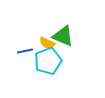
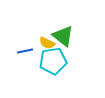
green triangle: rotated 15 degrees clockwise
cyan pentagon: moved 5 px right; rotated 12 degrees clockwise
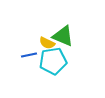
green triangle: rotated 15 degrees counterclockwise
blue line: moved 4 px right, 4 px down
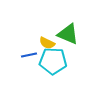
green triangle: moved 5 px right, 2 px up
cyan pentagon: rotated 12 degrees clockwise
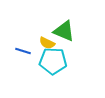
green triangle: moved 4 px left, 3 px up
blue line: moved 6 px left, 4 px up; rotated 28 degrees clockwise
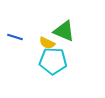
blue line: moved 8 px left, 14 px up
